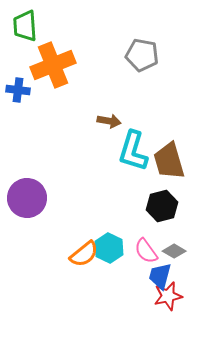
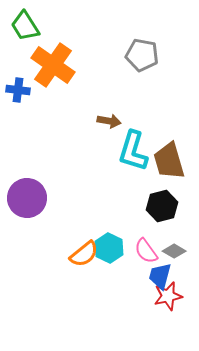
green trapezoid: rotated 28 degrees counterclockwise
orange cross: rotated 33 degrees counterclockwise
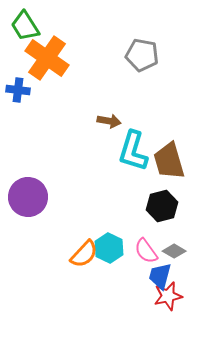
orange cross: moved 6 px left, 7 px up
purple circle: moved 1 px right, 1 px up
orange semicircle: rotated 8 degrees counterclockwise
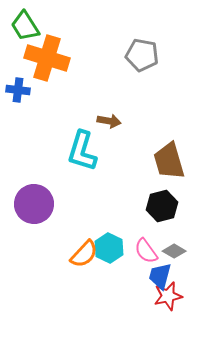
orange cross: rotated 18 degrees counterclockwise
cyan L-shape: moved 51 px left
purple circle: moved 6 px right, 7 px down
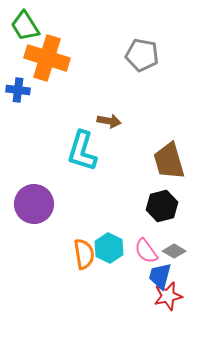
orange semicircle: rotated 52 degrees counterclockwise
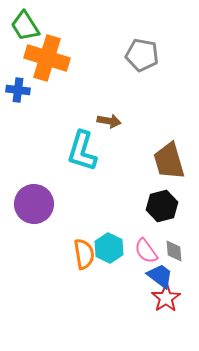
gray diamond: rotated 55 degrees clockwise
blue trapezoid: rotated 112 degrees clockwise
red star: moved 2 px left, 2 px down; rotated 20 degrees counterclockwise
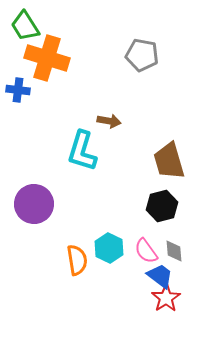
orange semicircle: moved 7 px left, 6 px down
